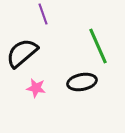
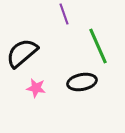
purple line: moved 21 px right
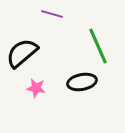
purple line: moved 12 px left; rotated 55 degrees counterclockwise
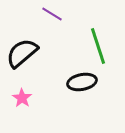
purple line: rotated 15 degrees clockwise
green line: rotated 6 degrees clockwise
pink star: moved 14 px left, 10 px down; rotated 24 degrees clockwise
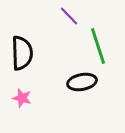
purple line: moved 17 px right, 2 px down; rotated 15 degrees clockwise
black semicircle: rotated 128 degrees clockwise
pink star: rotated 18 degrees counterclockwise
